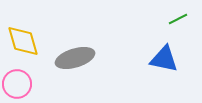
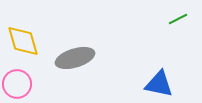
blue triangle: moved 5 px left, 25 px down
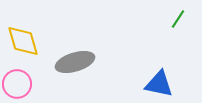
green line: rotated 30 degrees counterclockwise
gray ellipse: moved 4 px down
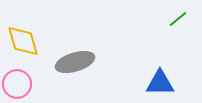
green line: rotated 18 degrees clockwise
blue triangle: moved 1 px right, 1 px up; rotated 12 degrees counterclockwise
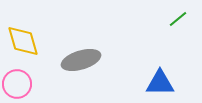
gray ellipse: moved 6 px right, 2 px up
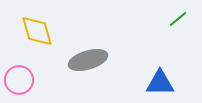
yellow diamond: moved 14 px right, 10 px up
gray ellipse: moved 7 px right
pink circle: moved 2 px right, 4 px up
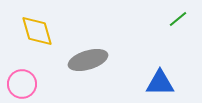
pink circle: moved 3 px right, 4 px down
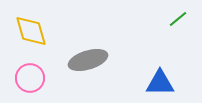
yellow diamond: moved 6 px left
pink circle: moved 8 px right, 6 px up
